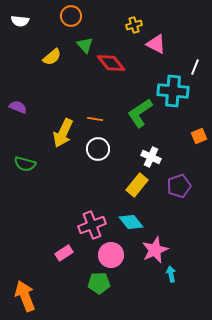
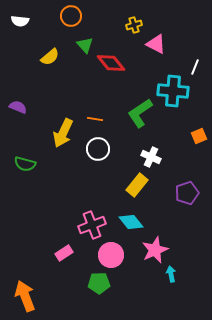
yellow semicircle: moved 2 px left
purple pentagon: moved 8 px right, 7 px down
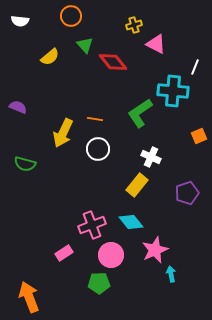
red diamond: moved 2 px right, 1 px up
orange arrow: moved 4 px right, 1 px down
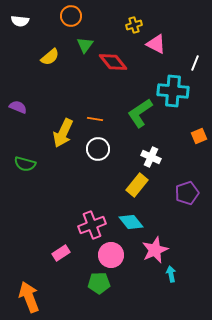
green triangle: rotated 18 degrees clockwise
white line: moved 4 px up
pink rectangle: moved 3 px left
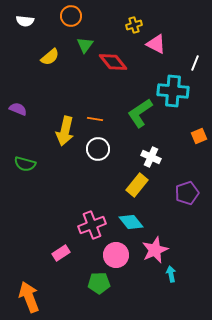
white semicircle: moved 5 px right
purple semicircle: moved 2 px down
yellow arrow: moved 2 px right, 2 px up; rotated 12 degrees counterclockwise
pink circle: moved 5 px right
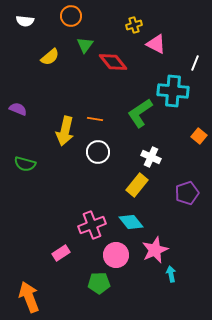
orange square: rotated 28 degrees counterclockwise
white circle: moved 3 px down
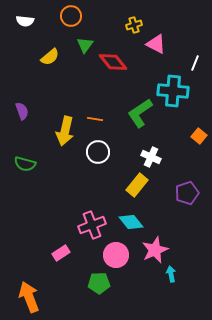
purple semicircle: moved 4 px right, 2 px down; rotated 48 degrees clockwise
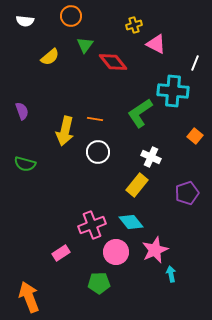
orange square: moved 4 px left
pink circle: moved 3 px up
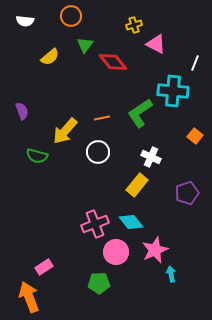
orange line: moved 7 px right, 1 px up; rotated 21 degrees counterclockwise
yellow arrow: rotated 28 degrees clockwise
green semicircle: moved 12 px right, 8 px up
pink cross: moved 3 px right, 1 px up
pink rectangle: moved 17 px left, 14 px down
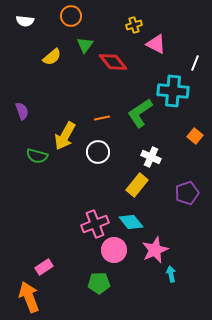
yellow semicircle: moved 2 px right
yellow arrow: moved 5 px down; rotated 12 degrees counterclockwise
pink circle: moved 2 px left, 2 px up
